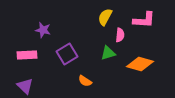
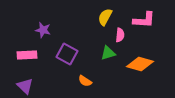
purple square: rotated 30 degrees counterclockwise
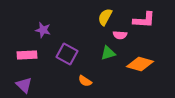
pink semicircle: rotated 88 degrees clockwise
purple triangle: moved 1 px left, 1 px up
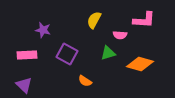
yellow semicircle: moved 11 px left, 3 px down
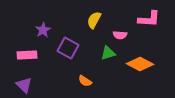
pink L-shape: moved 5 px right, 1 px up
purple star: rotated 28 degrees clockwise
purple square: moved 1 px right, 6 px up
orange diamond: rotated 12 degrees clockwise
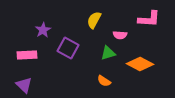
orange semicircle: moved 19 px right
